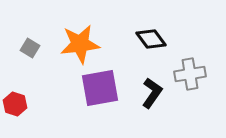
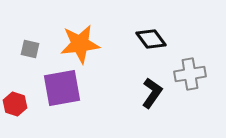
gray square: moved 1 px down; rotated 18 degrees counterclockwise
purple square: moved 38 px left
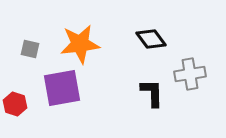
black L-shape: rotated 36 degrees counterclockwise
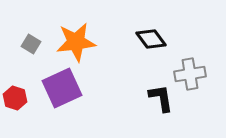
orange star: moved 4 px left, 2 px up
gray square: moved 1 px right, 5 px up; rotated 18 degrees clockwise
purple square: rotated 15 degrees counterclockwise
black L-shape: moved 9 px right, 5 px down; rotated 8 degrees counterclockwise
red hexagon: moved 6 px up
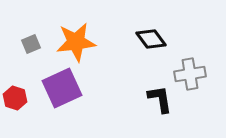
gray square: rotated 36 degrees clockwise
black L-shape: moved 1 px left, 1 px down
